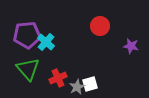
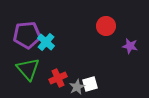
red circle: moved 6 px right
purple star: moved 1 px left
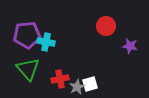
cyan cross: rotated 30 degrees counterclockwise
red cross: moved 2 px right, 1 px down; rotated 12 degrees clockwise
